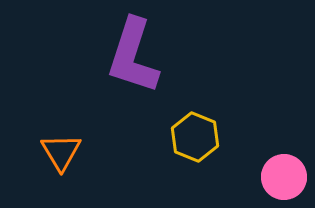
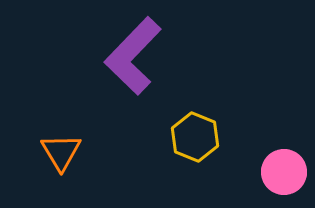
purple L-shape: rotated 26 degrees clockwise
pink circle: moved 5 px up
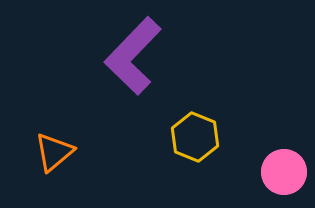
orange triangle: moved 7 px left; rotated 21 degrees clockwise
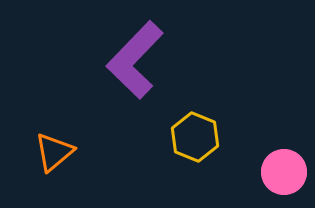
purple L-shape: moved 2 px right, 4 px down
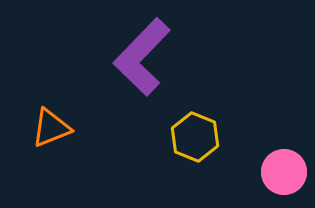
purple L-shape: moved 7 px right, 3 px up
orange triangle: moved 3 px left, 24 px up; rotated 18 degrees clockwise
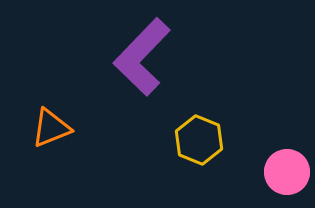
yellow hexagon: moved 4 px right, 3 px down
pink circle: moved 3 px right
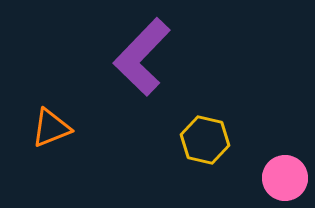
yellow hexagon: moved 6 px right; rotated 9 degrees counterclockwise
pink circle: moved 2 px left, 6 px down
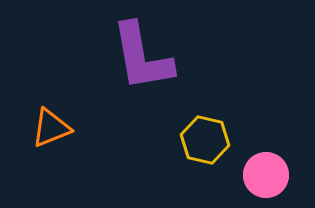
purple L-shape: rotated 54 degrees counterclockwise
pink circle: moved 19 px left, 3 px up
